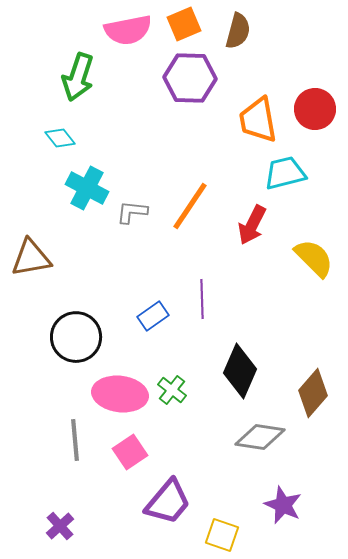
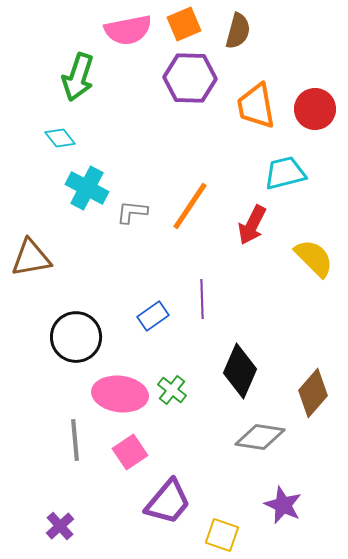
orange trapezoid: moved 2 px left, 14 px up
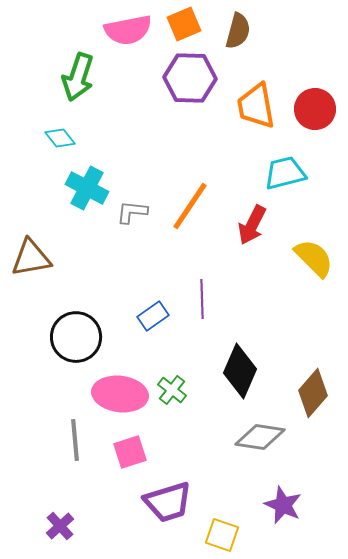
pink square: rotated 16 degrees clockwise
purple trapezoid: rotated 33 degrees clockwise
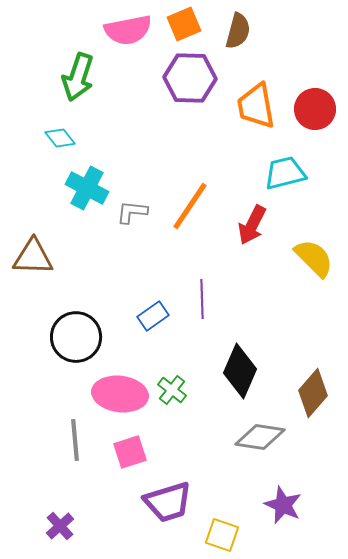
brown triangle: moved 2 px right, 1 px up; rotated 12 degrees clockwise
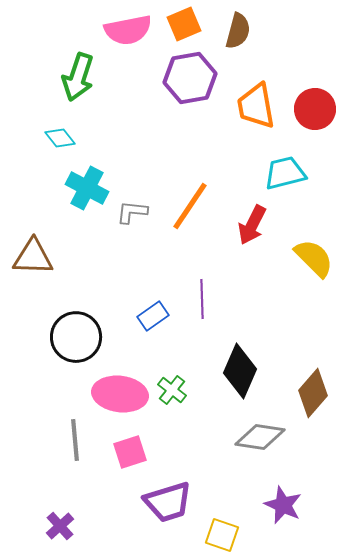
purple hexagon: rotated 12 degrees counterclockwise
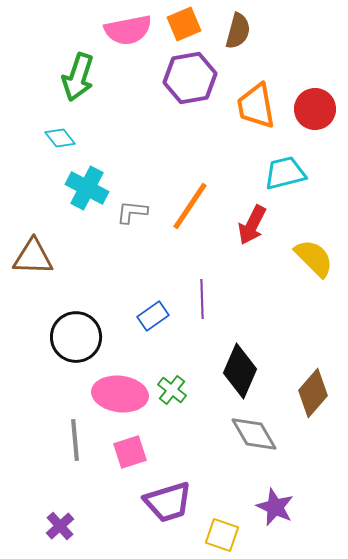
gray diamond: moved 6 px left, 3 px up; rotated 51 degrees clockwise
purple star: moved 8 px left, 2 px down
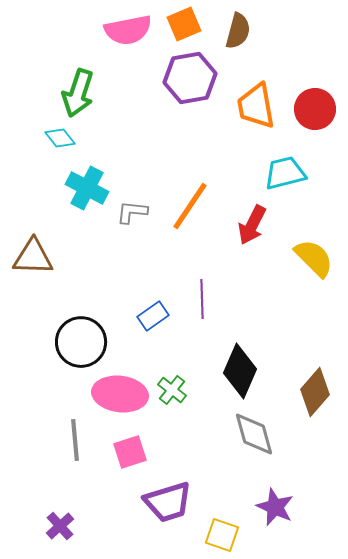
green arrow: moved 16 px down
black circle: moved 5 px right, 5 px down
brown diamond: moved 2 px right, 1 px up
gray diamond: rotated 15 degrees clockwise
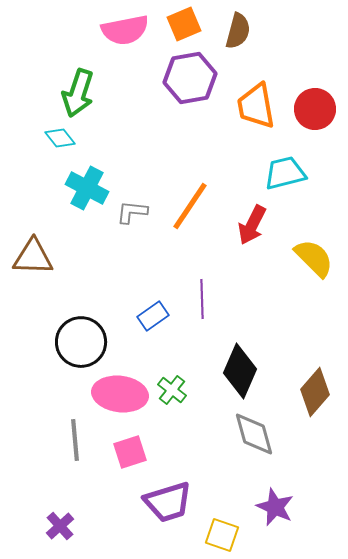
pink semicircle: moved 3 px left
